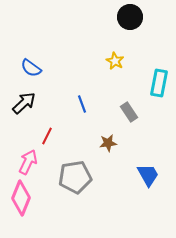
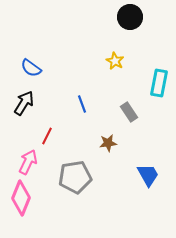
black arrow: rotated 15 degrees counterclockwise
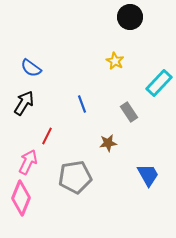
cyan rectangle: rotated 32 degrees clockwise
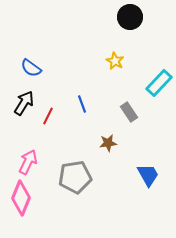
red line: moved 1 px right, 20 px up
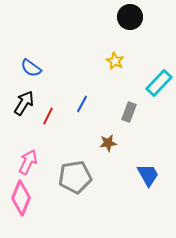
blue line: rotated 48 degrees clockwise
gray rectangle: rotated 54 degrees clockwise
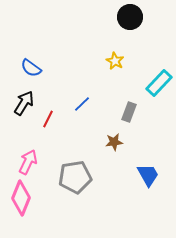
blue line: rotated 18 degrees clockwise
red line: moved 3 px down
brown star: moved 6 px right, 1 px up
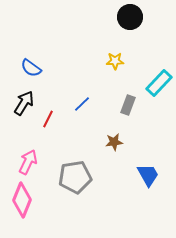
yellow star: rotated 30 degrees counterclockwise
gray rectangle: moved 1 px left, 7 px up
pink diamond: moved 1 px right, 2 px down
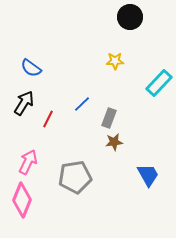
gray rectangle: moved 19 px left, 13 px down
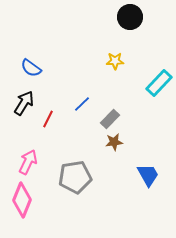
gray rectangle: moved 1 px right, 1 px down; rotated 24 degrees clockwise
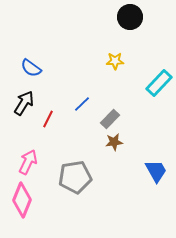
blue trapezoid: moved 8 px right, 4 px up
